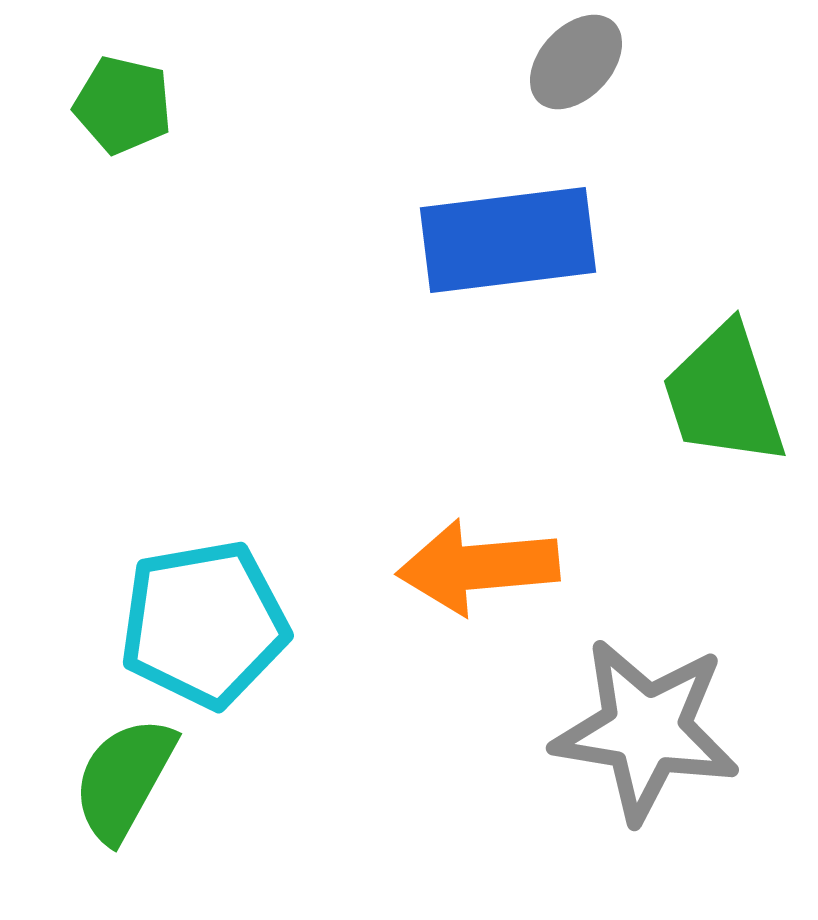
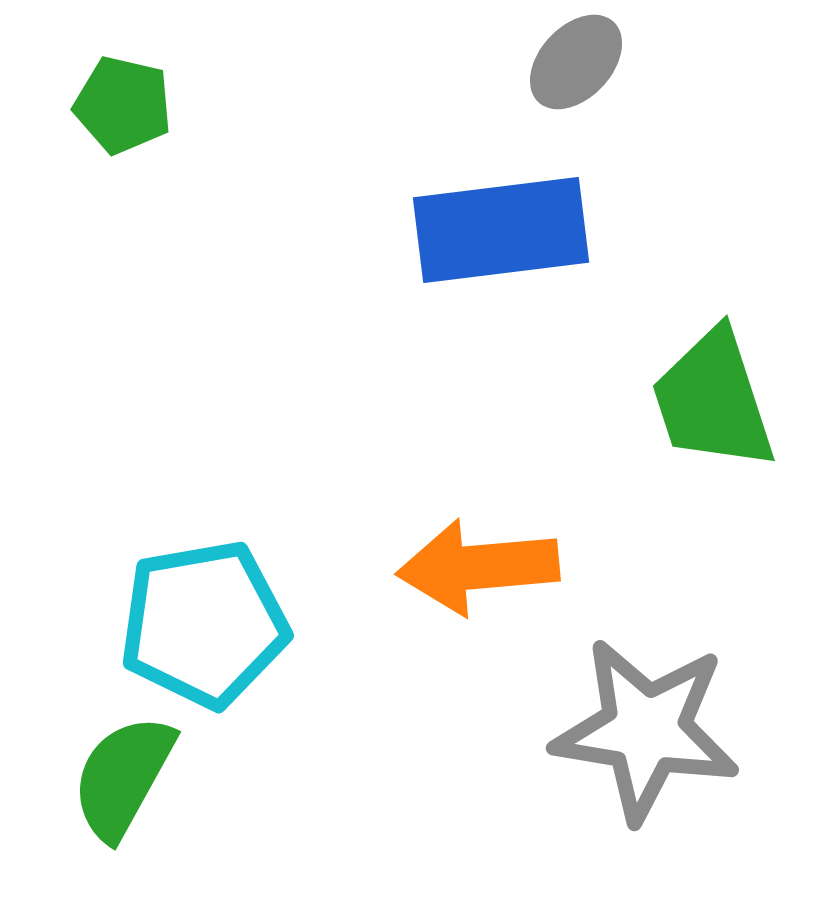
blue rectangle: moved 7 px left, 10 px up
green trapezoid: moved 11 px left, 5 px down
green semicircle: moved 1 px left, 2 px up
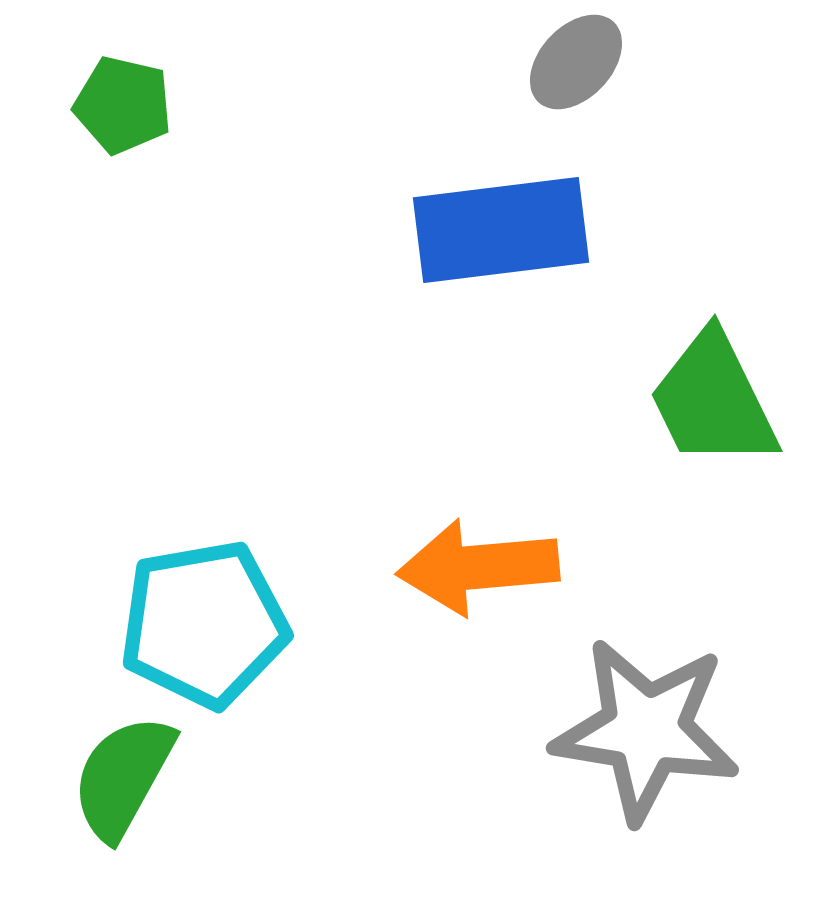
green trapezoid: rotated 8 degrees counterclockwise
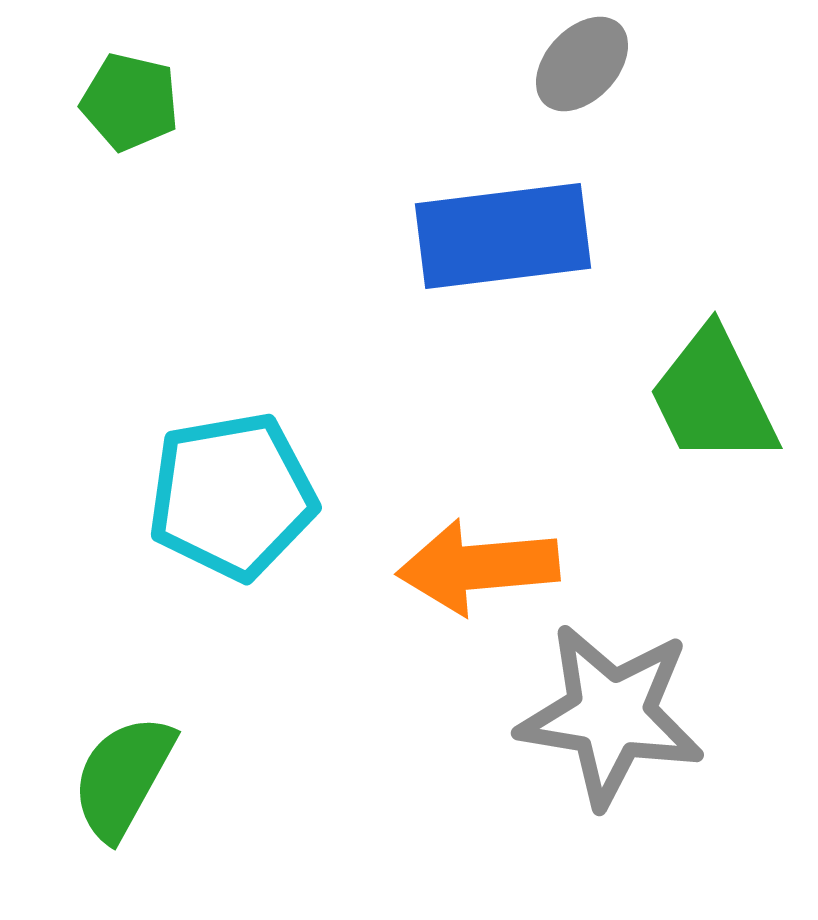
gray ellipse: moved 6 px right, 2 px down
green pentagon: moved 7 px right, 3 px up
blue rectangle: moved 2 px right, 6 px down
green trapezoid: moved 3 px up
cyan pentagon: moved 28 px right, 128 px up
gray star: moved 35 px left, 15 px up
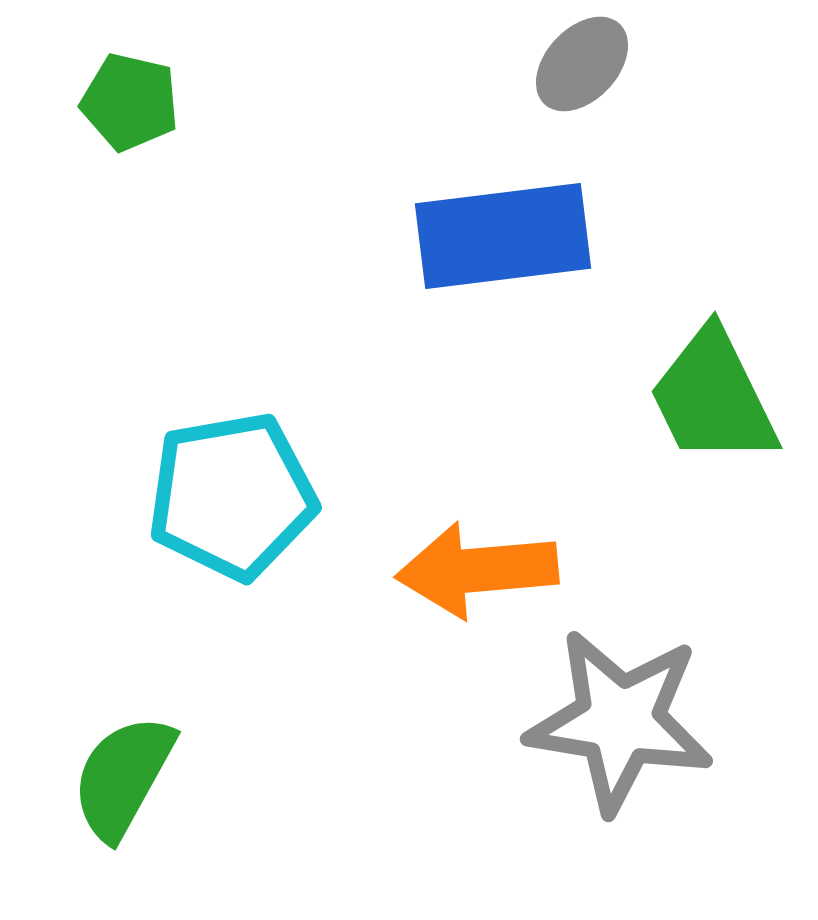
orange arrow: moved 1 px left, 3 px down
gray star: moved 9 px right, 6 px down
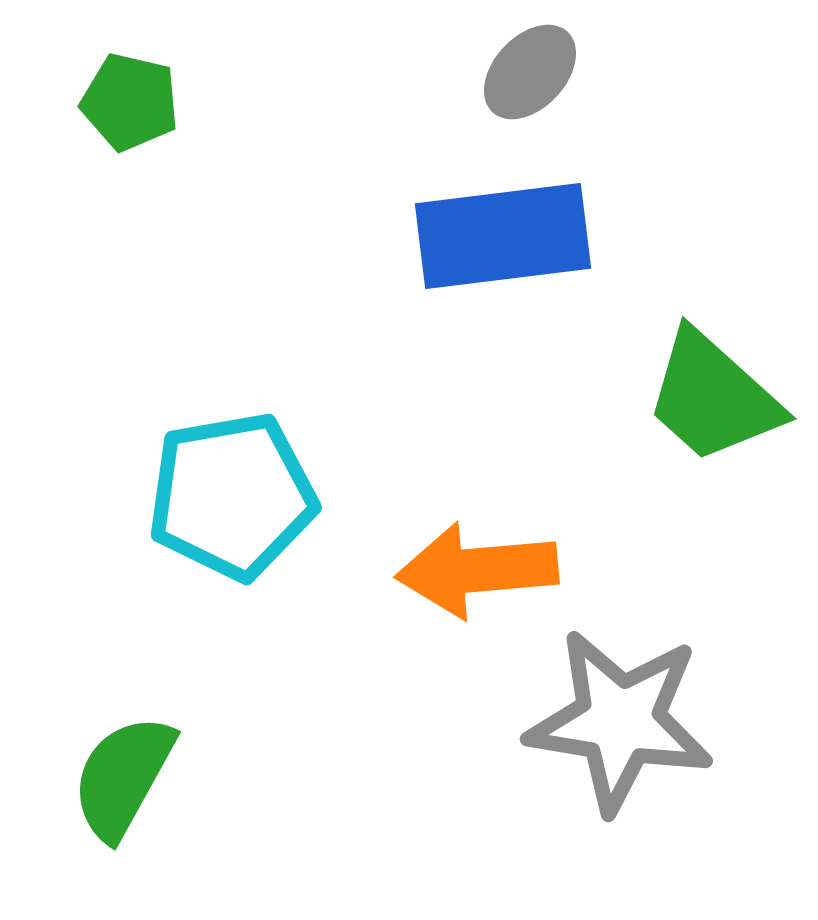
gray ellipse: moved 52 px left, 8 px down
green trapezoid: rotated 22 degrees counterclockwise
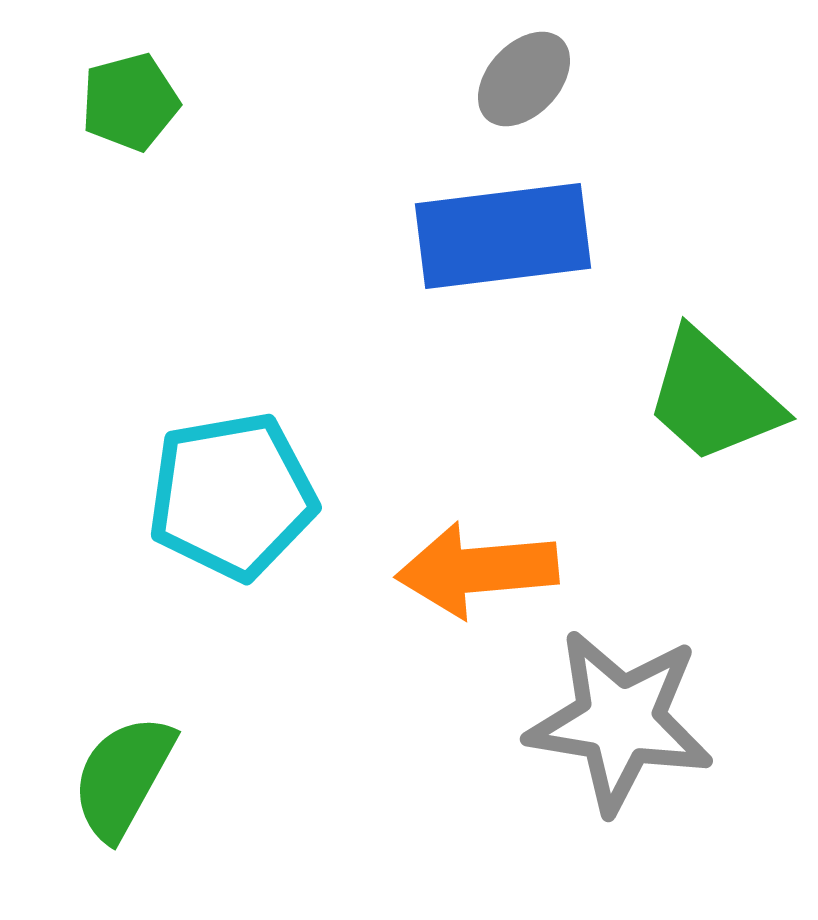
gray ellipse: moved 6 px left, 7 px down
green pentagon: rotated 28 degrees counterclockwise
